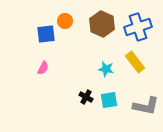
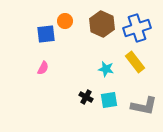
blue cross: moved 1 px left, 1 px down
gray L-shape: moved 2 px left
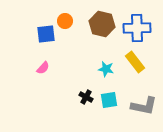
brown hexagon: rotated 10 degrees counterclockwise
blue cross: rotated 16 degrees clockwise
pink semicircle: rotated 16 degrees clockwise
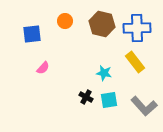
blue square: moved 14 px left
cyan star: moved 2 px left, 4 px down
gray L-shape: rotated 36 degrees clockwise
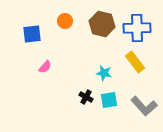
pink semicircle: moved 2 px right, 1 px up
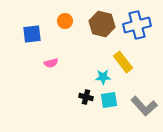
blue cross: moved 3 px up; rotated 12 degrees counterclockwise
yellow rectangle: moved 12 px left
pink semicircle: moved 6 px right, 4 px up; rotated 32 degrees clockwise
cyan star: moved 1 px left, 4 px down; rotated 14 degrees counterclockwise
black cross: rotated 16 degrees counterclockwise
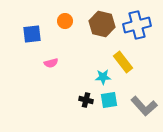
black cross: moved 3 px down
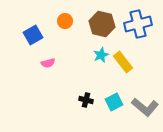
blue cross: moved 1 px right, 1 px up
blue square: moved 1 px right, 1 px down; rotated 24 degrees counterclockwise
pink semicircle: moved 3 px left
cyan star: moved 2 px left, 22 px up; rotated 21 degrees counterclockwise
cyan square: moved 5 px right, 2 px down; rotated 18 degrees counterclockwise
gray L-shape: moved 1 px right, 1 px down; rotated 8 degrees counterclockwise
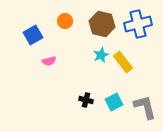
pink semicircle: moved 1 px right, 2 px up
gray L-shape: rotated 144 degrees counterclockwise
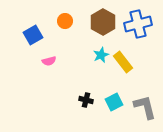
brown hexagon: moved 1 px right, 2 px up; rotated 15 degrees clockwise
